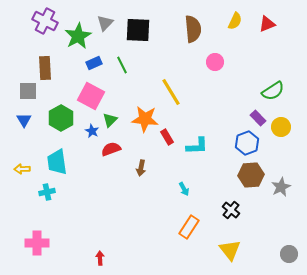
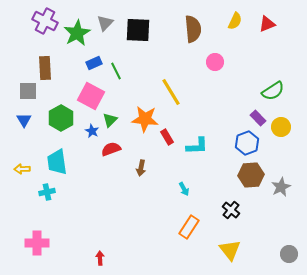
green star: moved 1 px left, 3 px up
green line: moved 6 px left, 6 px down
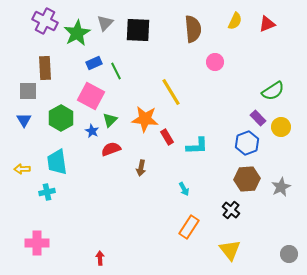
brown hexagon: moved 4 px left, 4 px down
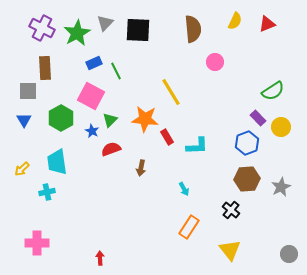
purple cross: moved 3 px left, 7 px down
yellow arrow: rotated 42 degrees counterclockwise
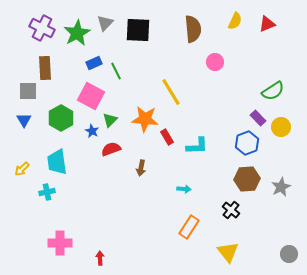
cyan arrow: rotated 56 degrees counterclockwise
pink cross: moved 23 px right
yellow triangle: moved 2 px left, 2 px down
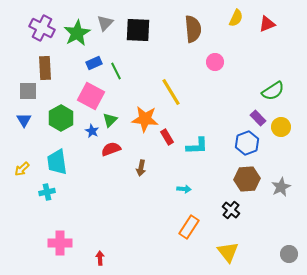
yellow semicircle: moved 1 px right, 3 px up
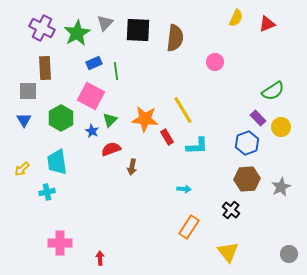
brown semicircle: moved 18 px left, 9 px down; rotated 12 degrees clockwise
green line: rotated 18 degrees clockwise
yellow line: moved 12 px right, 18 px down
brown arrow: moved 9 px left, 1 px up
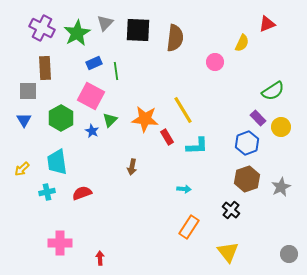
yellow semicircle: moved 6 px right, 25 px down
red semicircle: moved 29 px left, 44 px down
brown hexagon: rotated 15 degrees counterclockwise
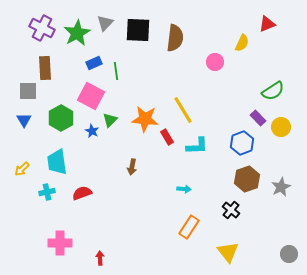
blue hexagon: moved 5 px left
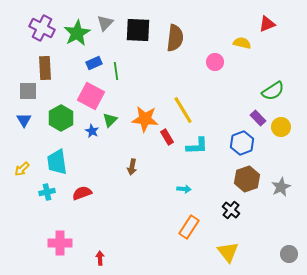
yellow semicircle: rotated 102 degrees counterclockwise
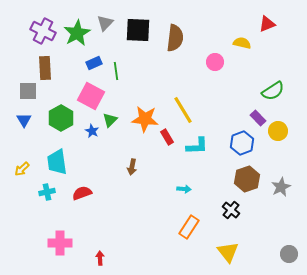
purple cross: moved 1 px right, 3 px down
yellow circle: moved 3 px left, 4 px down
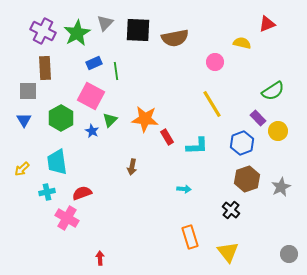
brown semicircle: rotated 72 degrees clockwise
yellow line: moved 29 px right, 6 px up
orange rectangle: moved 1 px right, 10 px down; rotated 50 degrees counterclockwise
pink cross: moved 7 px right, 25 px up; rotated 30 degrees clockwise
